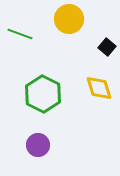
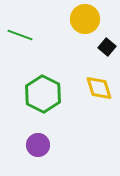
yellow circle: moved 16 px right
green line: moved 1 px down
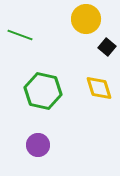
yellow circle: moved 1 px right
green hexagon: moved 3 px up; rotated 15 degrees counterclockwise
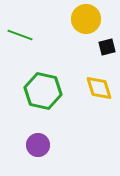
black square: rotated 36 degrees clockwise
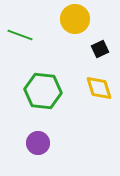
yellow circle: moved 11 px left
black square: moved 7 px left, 2 px down; rotated 12 degrees counterclockwise
green hexagon: rotated 6 degrees counterclockwise
purple circle: moved 2 px up
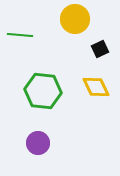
green line: rotated 15 degrees counterclockwise
yellow diamond: moved 3 px left, 1 px up; rotated 8 degrees counterclockwise
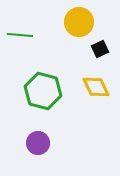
yellow circle: moved 4 px right, 3 px down
green hexagon: rotated 9 degrees clockwise
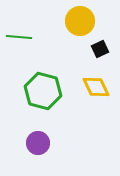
yellow circle: moved 1 px right, 1 px up
green line: moved 1 px left, 2 px down
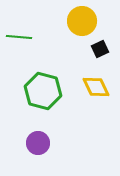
yellow circle: moved 2 px right
